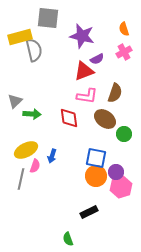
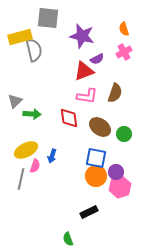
brown ellipse: moved 5 px left, 8 px down
pink hexagon: moved 1 px left
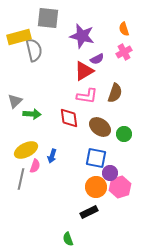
yellow rectangle: moved 1 px left
red triangle: rotated 10 degrees counterclockwise
purple circle: moved 6 px left, 1 px down
orange circle: moved 11 px down
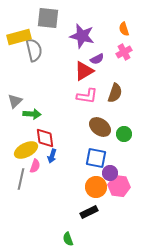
red diamond: moved 24 px left, 20 px down
pink hexagon: moved 1 px left, 1 px up; rotated 25 degrees clockwise
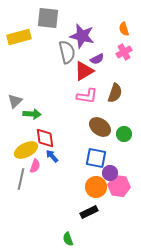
gray semicircle: moved 33 px right, 2 px down
blue arrow: rotated 120 degrees clockwise
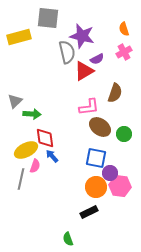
pink L-shape: moved 2 px right, 11 px down; rotated 15 degrees counterclockwise
pink hexagon: moved 1 px right
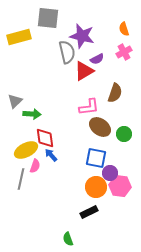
blue arrow: moved 1 px left, 1 px up
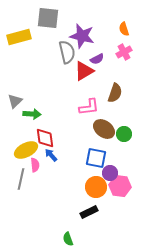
brown ellipse: moved 4 px right, 2 px down
pink semicircle: moved 1 px up; rotated 24 degrees counterclockwise
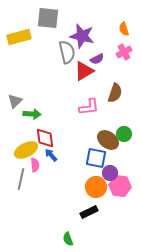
brown ellipse: moved 4 px right, 11 px down
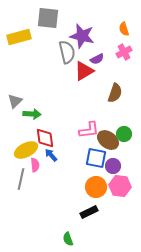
pink L-shape: moved 23 px down
purple circle: moved 3 px right, 7 px up
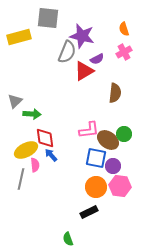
gray semicircle: rotated 35 degrees clockwise
brown semicircle: rotated 12 degrees counterclockwise
